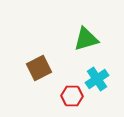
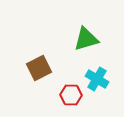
cyan cross: rotated 25 degrees counterclockwise
red hexagon: moved 1 px left, 1 px up
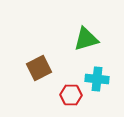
cyan cross: rotated 25 degrees counterclockwise
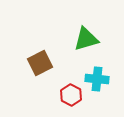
brown square: moved 1 px right, 5 px up
red hexagon: rotated 25 degrees clockwise
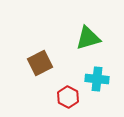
green triangle: moved 2 px right, 1 px up
red hexagon: moved 3 px left, 2 px down
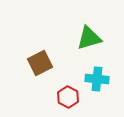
green triangle: moved 1 px right
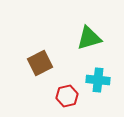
cyan cross: moved 1 px right, 1 px down
red hexagon: moved 1 px left, 1 px up; rotated 20 degrees clockwise
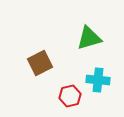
red hexagon: moved 3 px right
